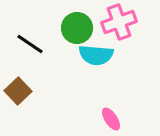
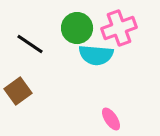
pink cross: moved 6 px down
brown square: rotated 8 degrees clockwise
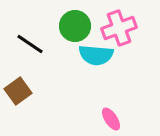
green circle: moved 2 px left, 2 px up
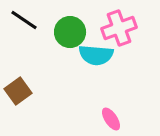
green circle: moved 5 px left, 6 px down
black line: moved 6 px left, 24 px up
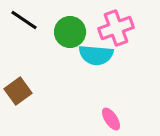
pink cross: moved 3 px left
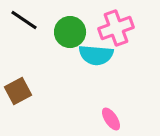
brown square: rotated 8 degrees clockwise
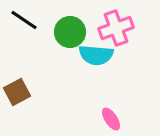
brown square: moved 1 px left, 1 px down
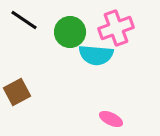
pink ellipse: rotated 30 degrees counterclockwise
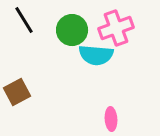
black line: rotated 24 degrees clockwise
green circle: moved 2 px right, 2 px up
pink ellipse: rotated 60 degrees clockwise
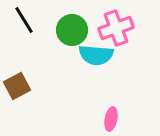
brown square: moved 6 px up
pink ellipse: rotated 15 degrees clockwise
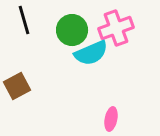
black line: rotated 16 degrees clockwise
cyan semicircle: moved 5 px left, 2 px up; rotated 28 degrees counterclockwise
